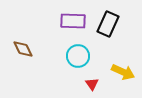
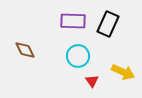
brown diamond: moved 2 px right, 1 px down
red triangle: moved 3 px up
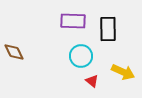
black rectangle: moved 5 px down; rotated 25 degrees counterclockwise
brown diamond: moved 11 px left, 2 px down
cyan circle: moved 3 px right
red triangle: rotated 16 degrees counterclockwise
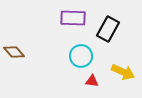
purple rectangle: moved 3 px up
black rectangle: rotated 30 degrees clockwise
brown diamond: rotated 15 degrees counterclockwise
red triangle: rotated 32 degrees counterclockwise
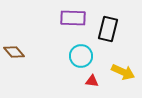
black rectangle: rotated 15 degrees counterclockwise
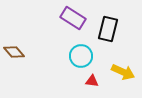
purple rectangle: rotated 30 degrees clockwise
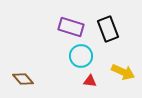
purple rectangle: moved 2 px left, 9 px down; rotated 15 degrees counterclockwise
black rectangle: rotated 35 degrees counterclockwise
brown diamond: moved 9 px right, 27 px down
red triangle: moved 2 px left
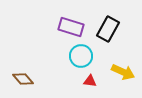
black rectangle: rotated 50 degrees clockwise
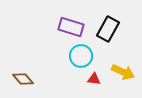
red triangle: moved 4 px right, 2 px up
